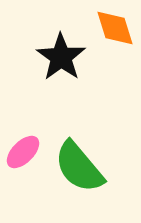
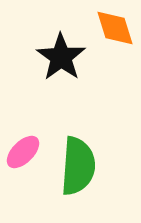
green semicircle: moved 1 px left, 1 px up; rotated 136 degrees counterclockwise
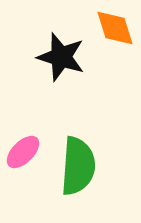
black star: rotated 18 degrees counterclockwise
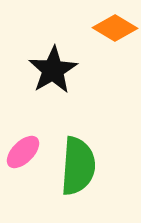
orange diamond: rotated 42 degrees counterclockwise
black star: moved 8 px left, 13 px down; rotated 24 degrees clockwise
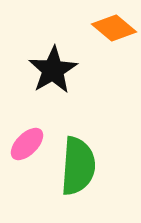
orange diamond: moved 1 px left; rotated 9 degrees clockwise
pink ellipse: moved 4 px right, 8 px up
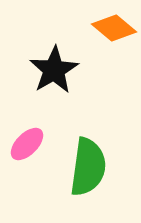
black star: moved 1 px right
green semicircle: moved 10 px right, 1 px down; rotated 4 degrees clockwise
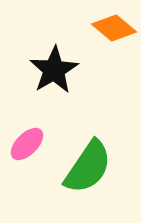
green semicircle: rotated 26 degrees clockwise
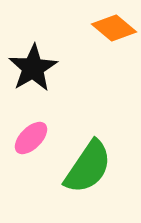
black star: moved 21 px left, 2 px up
pink ellipse: moved 4 px right, 6 px up
